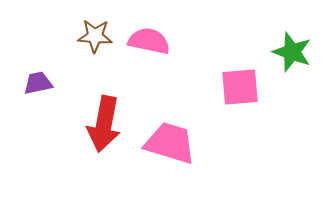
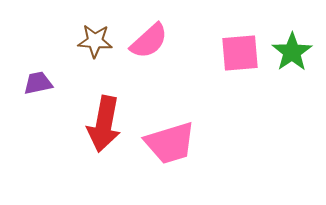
brown star: moved 5 px down
pink semicircle: rotated 126 degrees clockwise
green star: rotated 18 degrees clockwise
pink square: moved 34 px up
pink trapezoid: rotated 146 degrees clockwise
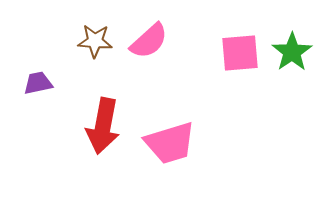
red arrow: moved 1 px left, 2 px down
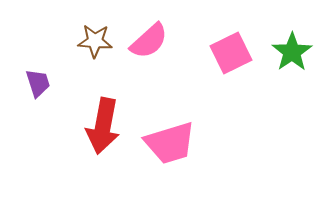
pink square: moved 9 px left; rotated 21 degrees counterclockwise
purple trapezoid: rotated 84 degrees clockwise
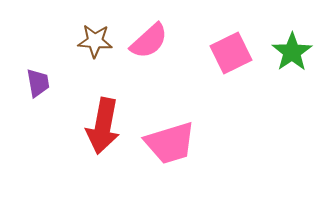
purple trapezoid: rotated 8 degrees clockwise
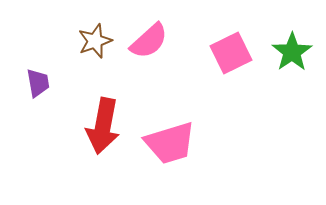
brown star: rotated 24 degrees counterclockwise
